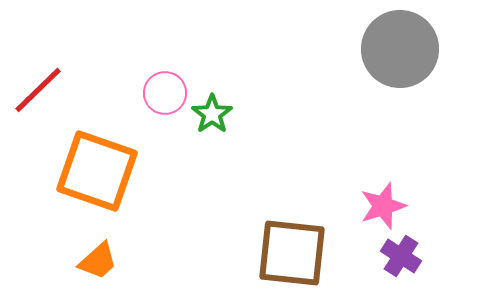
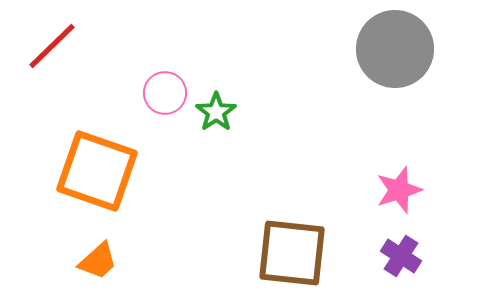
gray circle: moved 5 px left
red line: moved 14 px right, 44 px up
green star: moved 4 px right, 2 px up
pink star: moved 16 px right, 16 px up
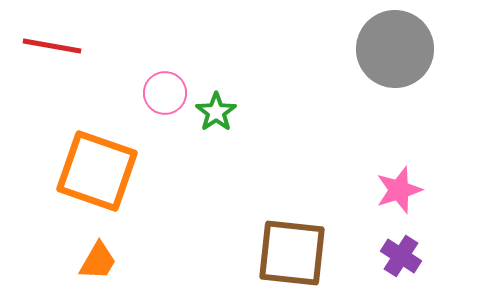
red line: rotated 54 degrees clockwise
orange trapezoid: rotated 18 degrees counterclockwise
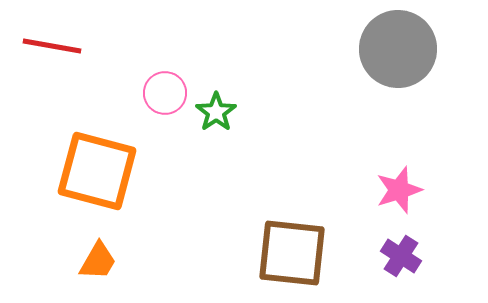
gray circle: moved 3 px right
orange square: rotated 4 degrees counterclockwise
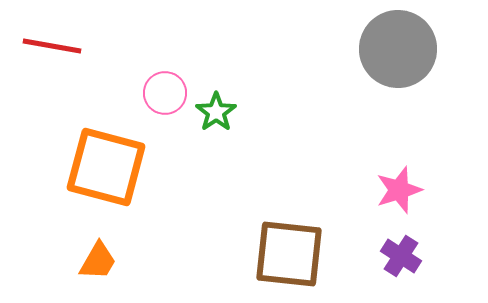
orange square: moved 9 px right, 4 px up
brown square: moved 3 px left, 1 px down
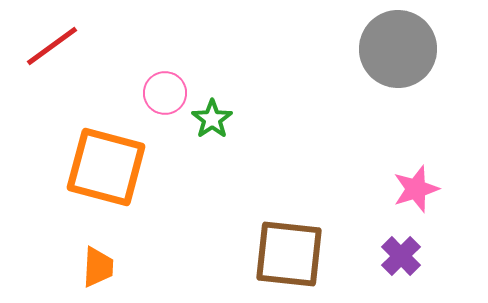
red line: rotated 46 degrees counterclockwise
green star: moved 4 px left, 7 px down
pink star: moved 17 px right, 1 px up
purple cross: rotated 12 degrees clockwise
orange trapezoid: moved 6 px down; rotated 27 degrees counterclockwise
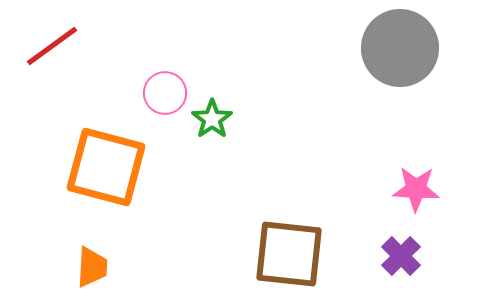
gray circle: moved 2 px right, 1 px up
pink star: rotated 21 degrees clockwise
orange trapezoid: moved 6 px left
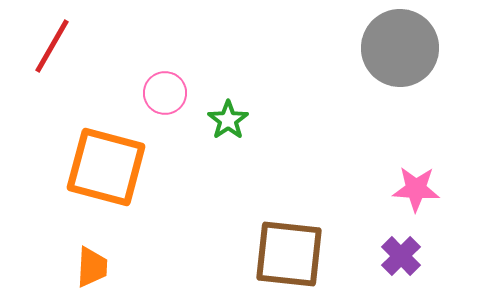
red line: rotated 24 degrees counterclockwise
green star: moved 16 px right, 1 px down
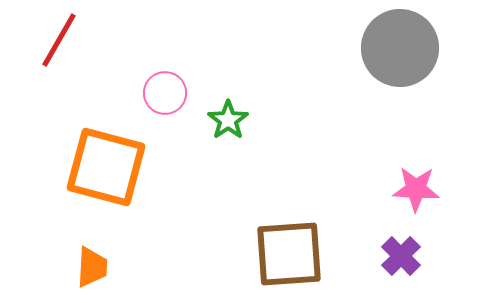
red line: moved 7 px right, 6 px up
brown square: rotated 10 degrees counterclockwise
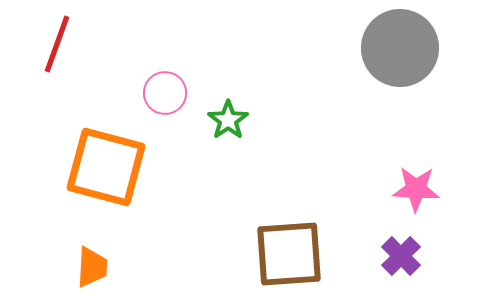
red line: moved 2 px left, 4 px down; rotated 10 degrees counterclockwise
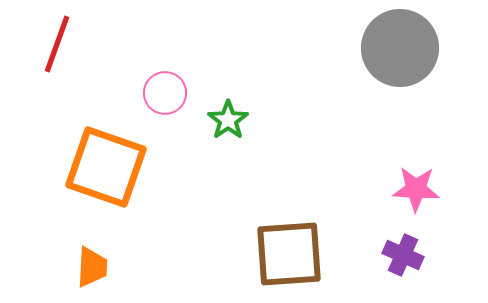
orange square: rotated 4 degrees clockwise
purple cross: moved 2 px right, 1 px up; rotated 21 degrees counterclockwise
